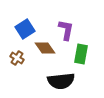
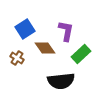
purple L-shape: moved 1 px down
green rectangle: rotated 36 degrees clockwise
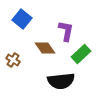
blue square: moved 3 px left, 10 px up; rotated 18 degrees counterclockwise
brown cross: moved 4 px left, 2 px down
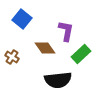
brown cross: moved 1 px left, 3 px up
black semicircle: moved 3 px left, 1 px up
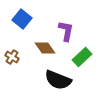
green rectangle: moved 1 px right, 3 px down
black semicircle: rotated 28 degrees clockwise
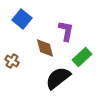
brown diamond: rotated 20 degrees clockwise
brown cross: moved 4 px down
black semicircle: moved 2 px up; rotated 120 degrees clockwise
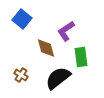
purple L-shape: rotated 135 degrees counterclockwise
brown diamond: moved 1 px right
green rectangle: moved 1 px left; rotated 54 degrees counterclockwise
brown cross: moved 9 px right, 14 px down
